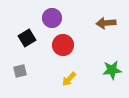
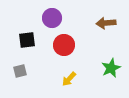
black square: moved 2 px down; rotated 24 degrees clockwise
red circle: moved 1 px right
green star: moved 1 px left, 2 px up; rotated 18 degrees counterclockwise
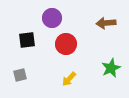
red circle: moved 2 px right, 1 px up
gray square: moved 4 px down
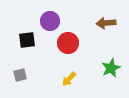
purple circle: moved 2 px left, 3 px down
red circle: moved 2 px right, 1 px up
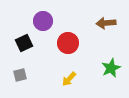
purple circle: moved 7 px left
black square: moved 3 px left, 3 px down; rotated 18 degrees counterclockwise
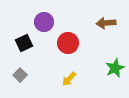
purple circle: moved 1 px right, 1 px down
green star: moved 4 px right
gray square: rotated 32 degrees counterclockwise
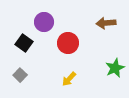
black square: rotated 30 degrees counterclockwise
